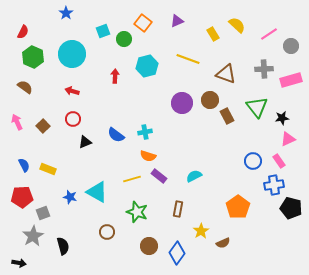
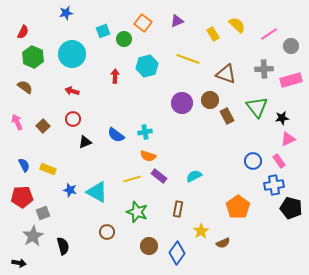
blue star at (66, 13): rotated 24 degrees clockwise
blue star at (70, 197): moved 7 px up
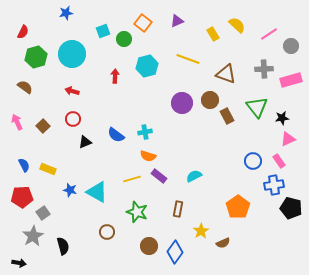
green hexagon at (33, 57): moved 3 px right; rotated 20 degrees clockwise
gray square at (43, 213): rotated 16 degrees counterclockwise
blue diamond at (177, 253): moved 2 px left, 1 px up
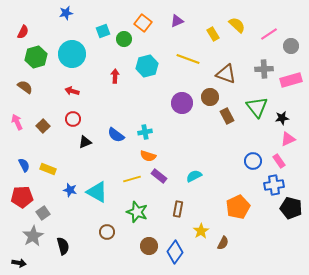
brown circle at (210, 100): moved 3 px up
orange pentagon at (238, 207): rotated 10 degrees clockwise
brown semicircle at (223, 243): rotated 40 degrees counterclockwise
